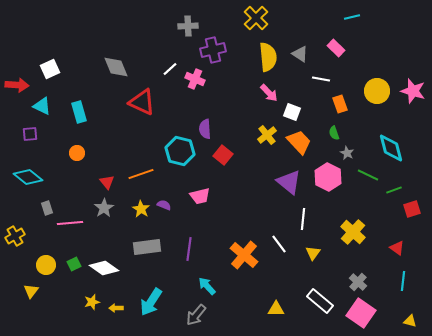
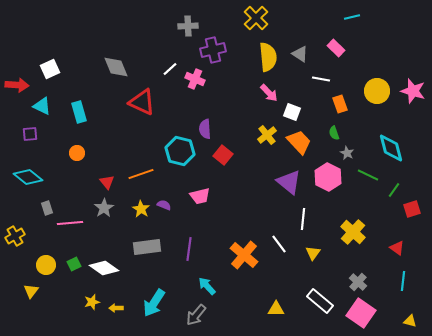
green line at (394, 190): rotated 35 degrees counterclockwise
cyan arrow at (151, 302): moved 3 px right, 1 px down
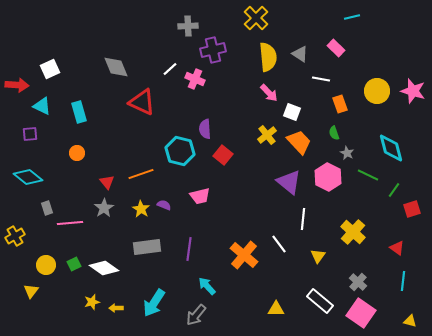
yellow triangle at (313, 253): moved 5 px right, 3 px down
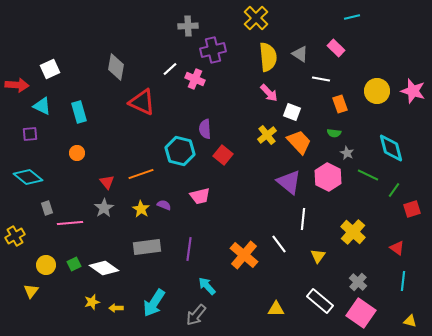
gray diamond at (116, 67): rotated 32 degrees clockwise
green semicircle at (334, 133): rotated 64 degrees counterclockwise
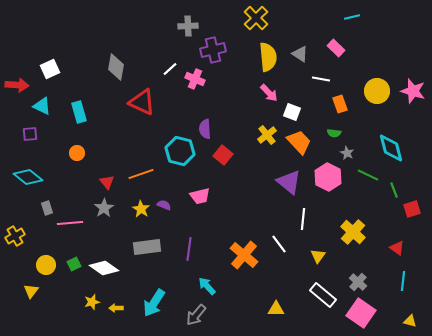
green line at (394, 190): rotated 56 degrees counterclockwise
white rectangle at (320, 301): moved 3 px right, 6 px up
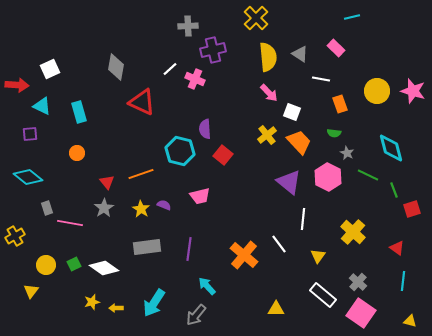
pink line at (70, 223): rotated 15 degrees clockwise
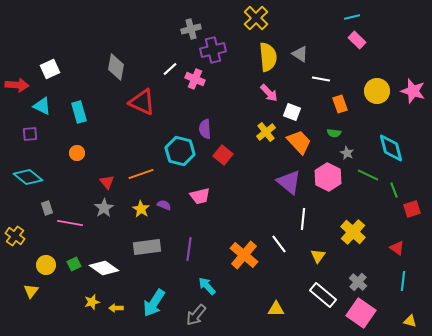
gray cross at (188, 26): moved 3 px right, 3 px down; rotated 12 degrees counterclockwise
pink rectangle at (336, 48): moved 21 px right, 8 px up
yellow cross at (267, 135): moved 1 px left, 3 px up
yellow cross at (15, 236): rotated 24 degrees counterclockwise
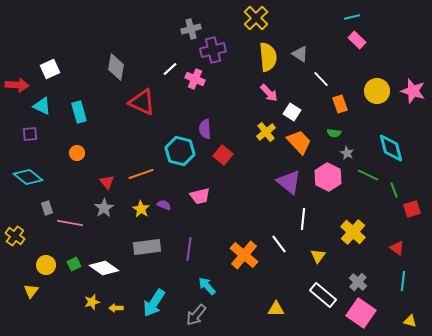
white line at (321, 79): rotated 36 degrees clockwise
white square at (292, 112): rotated 12 degrees clockwise
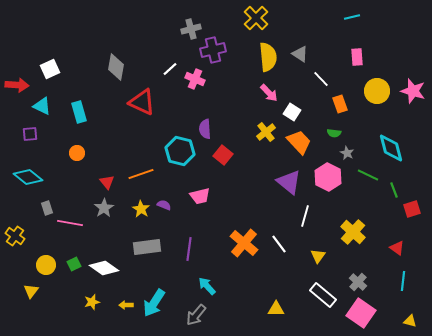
pink rectangle at (357, 40): moved 17 px down; rotated 42 degrees clockwise
white line at (303, 219): moved 2 px right, 3 px up; rotated 10 degrees clockwise
orange cross at (244, 255): moved 12 px up
yellow arrow at (116, 308): moved 10 px right, 3 px up
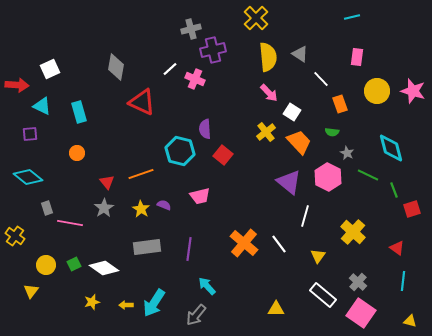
pink rectangle at (357, 57): rotated 12 degrees clockwise
green semicircle at (334, 133): moved 2 px left, 1 px up
